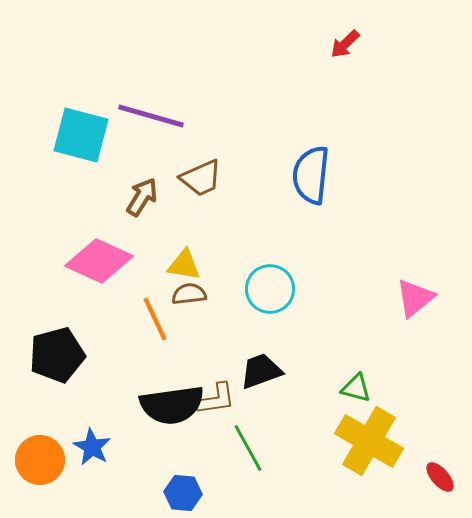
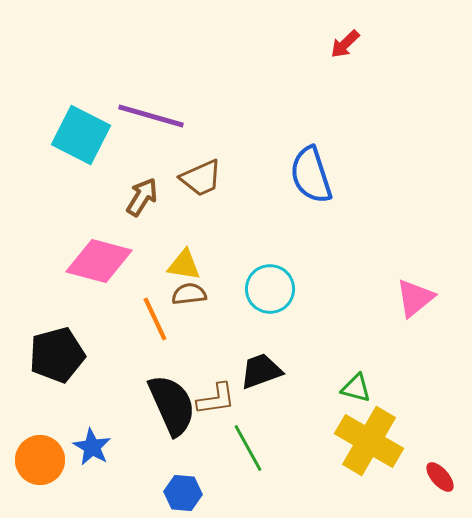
cyan square: rotated 12 degrees clockwise
blue semicircle: rotated 24 degrees counterclockwise
pink diamond: rotated 10 degrees counterclockwise
black semicircle: rotated 106 degrees counterclockwise
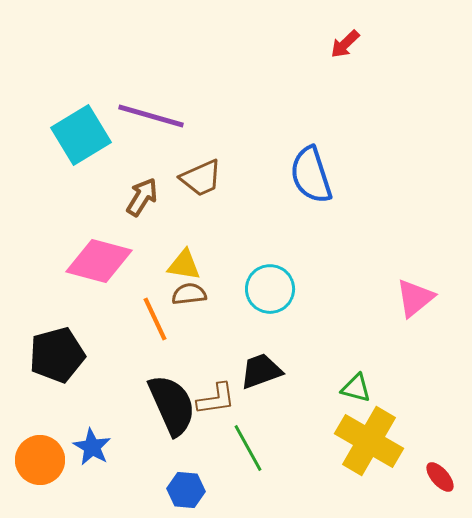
cyan square: rotated 32 degrees clockwise
blue hexagon: moved 3 px right, 3 px up
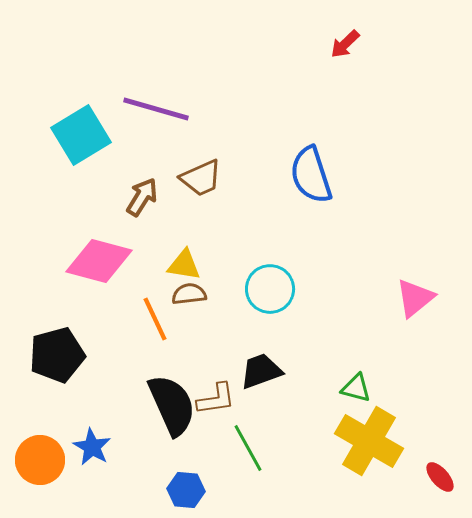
purple line: moved 5 px right, 7 px up
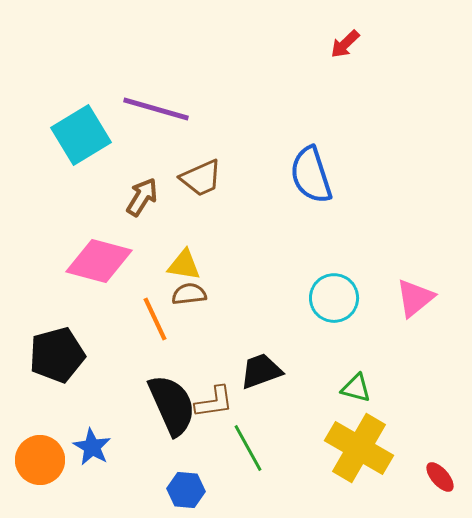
cyan circle: moved 64 px right, 9 px down
brown L-shape: moved 2 px left, 3 px down
yellow cross: moved 10 px left, 7 px down
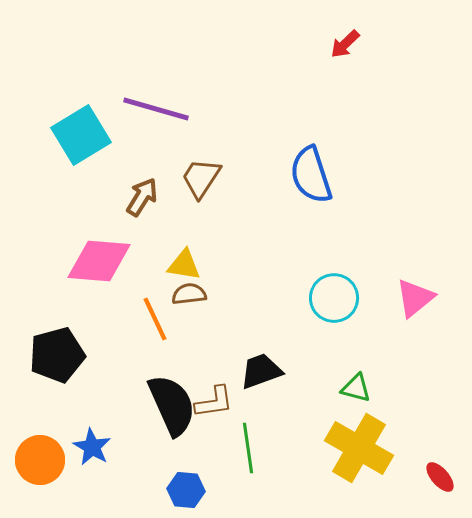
brown trapezoid: rotated 147 degrees clockwise
pink diamond: rotated 10 degrees counterclockwise
green line: rotated 21 degrees clockwise
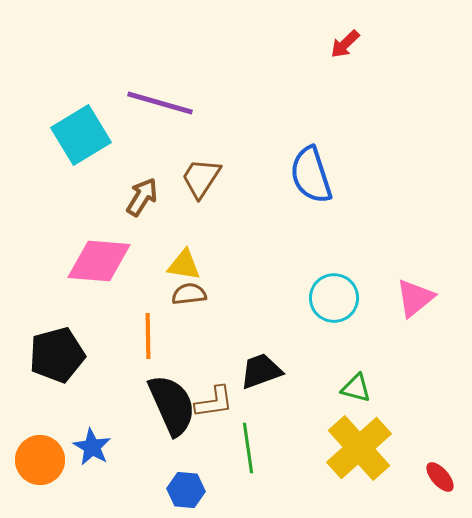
purple line: moved 4 px right, 6 px up
orange line: moved 7 px left, 17 px down; rotated 24 degrees clockwise
yellow cross: rotated 18 degrees clockwise
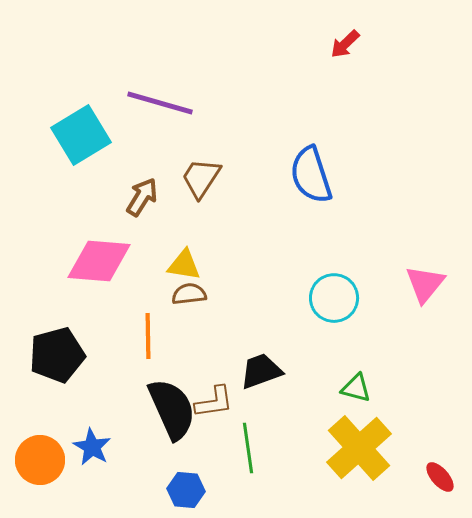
pink triangle: moved 10 px right, 14 px up; rotated 12 degrees counterclockwise
black semicircle: moved 4 px down
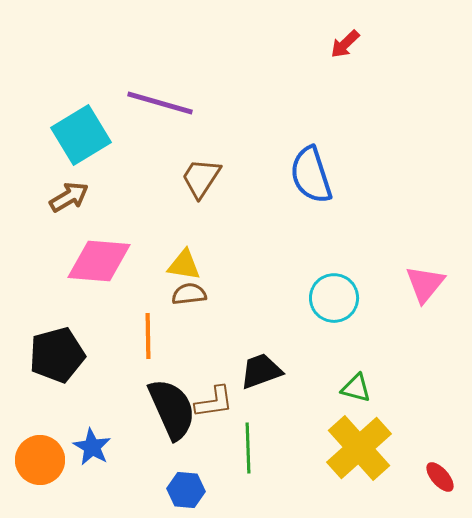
brown arrow: moved 73 px left; rotated 27 degrees clockwise
green line: rotated 6 degrees clockwise
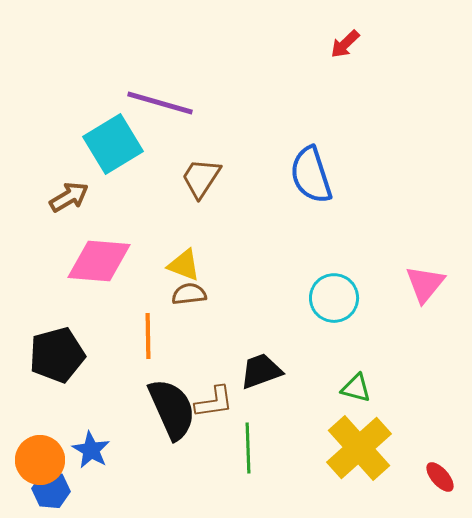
cyan square: moved 32 px right, 9 px down
yellow triangle: rotated 12 degrees clockwise
blue star: moved 1 px left, 3 px down
blue hexagon: moved 135 px left
